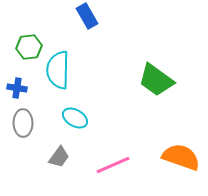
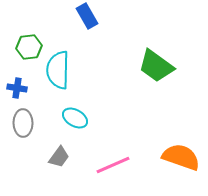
green trapezoid: moved 14 px up
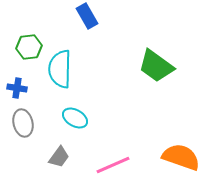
cyan semicircle: moved 2 px right, 1 px up
gray ellipse: rotated 12 degrees counterclockwise
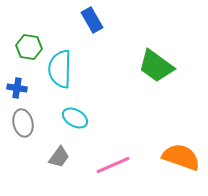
blue rectangle: moved 5 px right, 4 px down
green hexagon: rotated 15 degrees clockwise
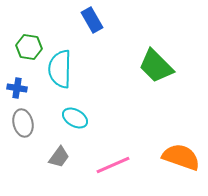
green trapezoid: rotated 9 degrees clockwise
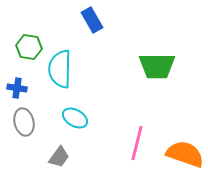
green trapezoid: moved 1 px right; rotated 45 degrees counterclockwise
gray ellipse: moved 1 px right, 1 px up
orange semicircle: moved 4 px right, 3 px up
pink line: moved 24 px right, 22 px up; rotated 52 degrees counterclockwise
